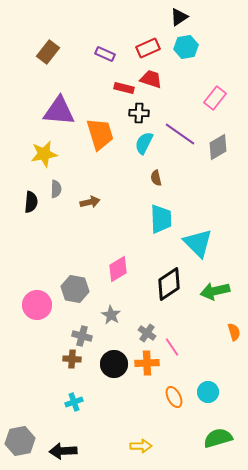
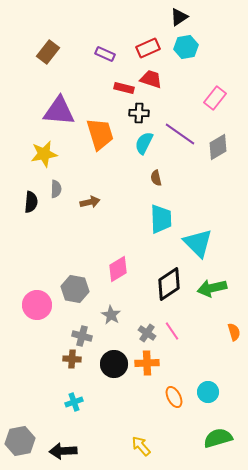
green arrow at (215, 291): moved 3 px left, 3 px up
pink line at (172, 347): moved 16 px up
yellow arrow at (141, 446): rotated 130 degrees counterclockwise
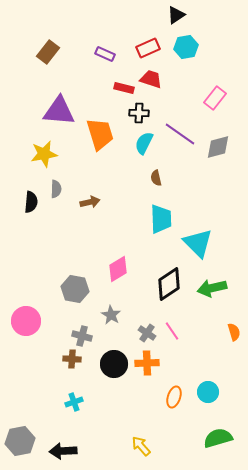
black triangle at (179, 17): moved 3 px left, 2 px up
gray diamond at (218, 147): rotated 16 degrees clockwise
pink circle at (37, 305): moved 11 px left, 16 px down
orange ellipse at (174, 397): rotated 45 degrees clockwise
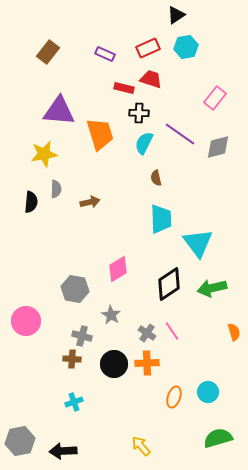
cyan triangle at (198, 243): rotated 8 degrees clockwise
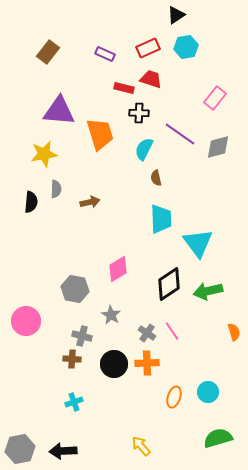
cyan semicircle at (144, 143): moved 6 px down
green arrow at (212, 288): moved 4 px left, 3 px down
gray hexagon at (20, 441): moved 8 px down
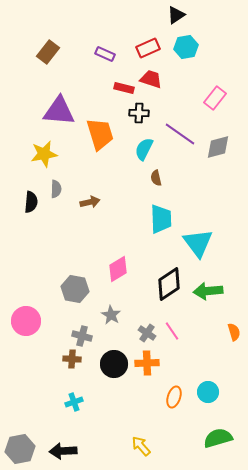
green arrow at (208, 291): rotated 8 degrees clockwise
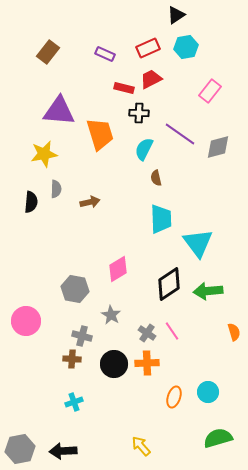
red trapezoid at (151, 79): rotated 45 degrees counterclockwise
pink rectangle at (215, 98): moved 5 px left, 7 px up
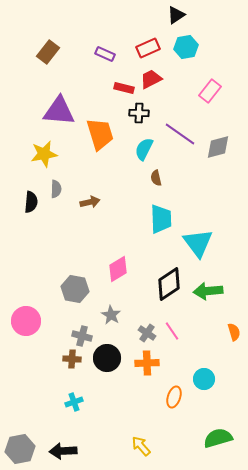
black circle at (114, 364): moved 7 px left, 6 px up
cyan circle at (208, 392): moved 4 px left, 13 px up
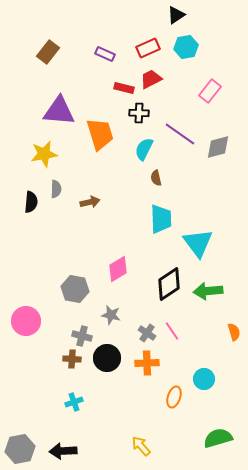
gray star at (111, 315): rotated 18 degrees counterclockwise
